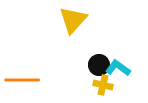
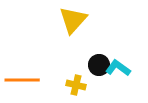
yellow cross: moved 27 px left
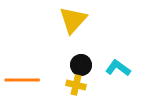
black circle: moved 18 px left
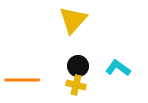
black circle: moved 3 px left, 1 px down
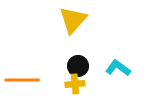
yellow cross: moved 1 px left, 1 px up; rotated 18 degrees counterclockwise
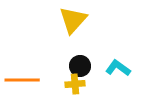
black circle: moved 2 px right
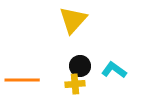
cyan L-shape: moved 4 px left, 2 px down
